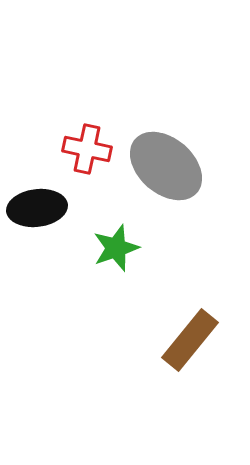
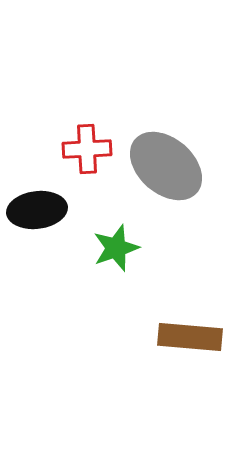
red cross: rotated 15 degrees counterclockwise
black ellipse: moved 2 px down
brown rectangle: moved 3 px up; rotated 56 degrees clockwise
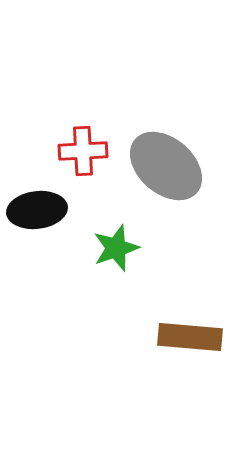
red cross: moved 4 px left, 2 px down
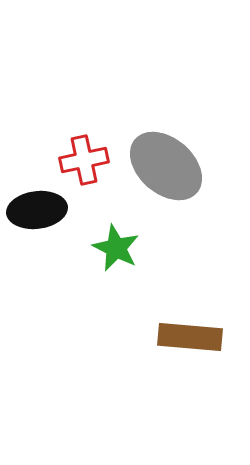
red cross: moved 1 px right, 9 px down; rotated 9 degrees counterclockwise
green star: rotated 27 degrees counterclockwise
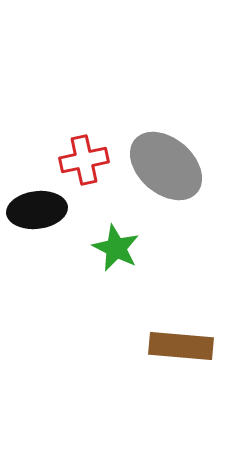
brown rectangle: moved 9 px left, 9 px down
